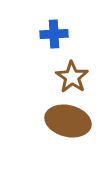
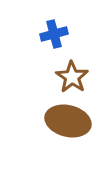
blue cross: rotated 12 degrees counterclockwise
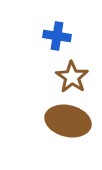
blue cross: moved 3 px right, 2 px down; rotated 24 degrees clockwise
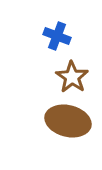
blue cross: rotated 12 degrees clockwise
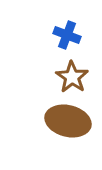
blue cross: moved 10 px right, 1 px up
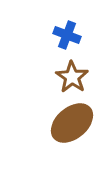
brown ellipse: moved 4 px right, 2 px down; rotated 54 degrees counterclockwise
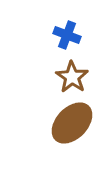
brown ellipse: rotated 6 degrees counterclockwise
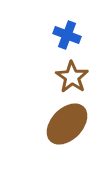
brown ellipse: moved 5 px left, 1 px down
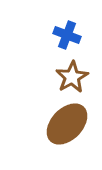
brown star: rotated 8 degrees clockwise
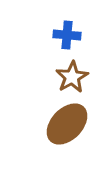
blue cross: rotated 16 degrees counterclockwise
